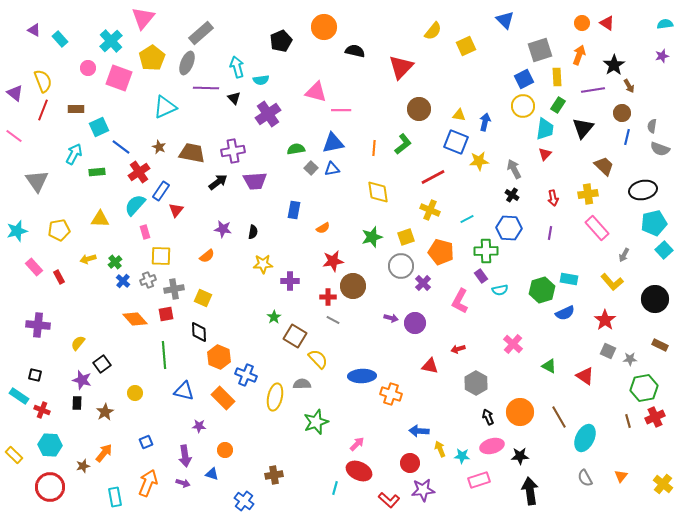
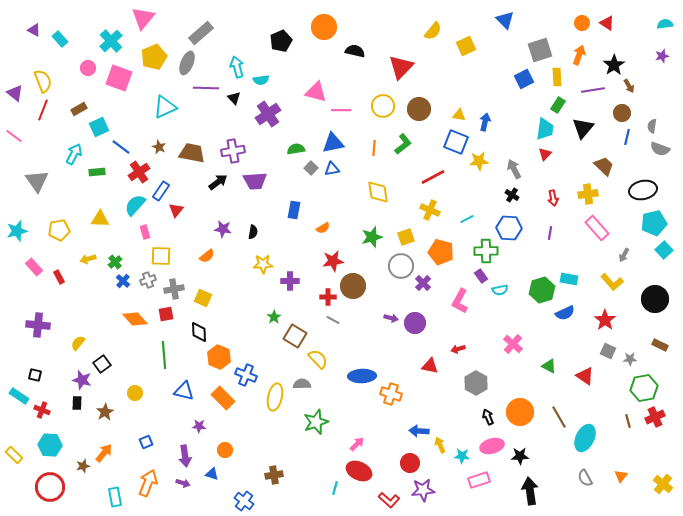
yellow pentagon at (152, 58): moved 2 px right, 1 px up; rotated 10 degrees clockwise
yellow circle at (523, 106): moved 140 px left
brown rectangle at (76, 109): moved 3 px right; rotated 28 degrees counterclockwise
yellow arrow at (440, 449): moved 4 px up
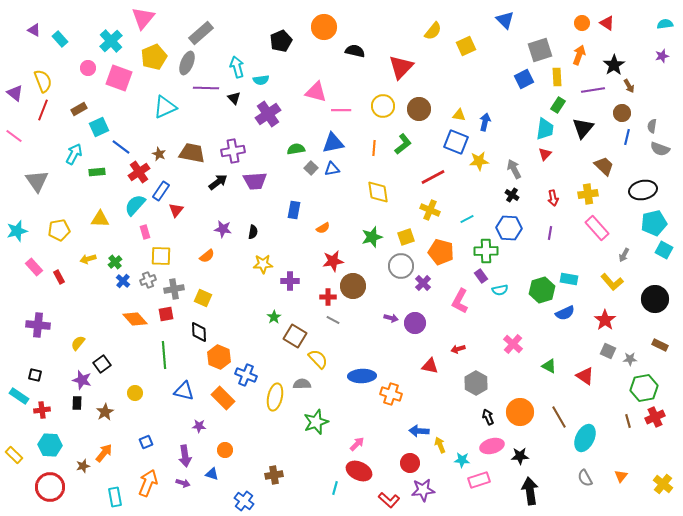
brown star at (159, 147): moved 7 px down
cyan square at (664, 250): rotated 18 degrees counterclockwise
red cross at (42, 410): rotated 28 degrees counterclockwise
cyan star at (462, 456): moved 4 px down
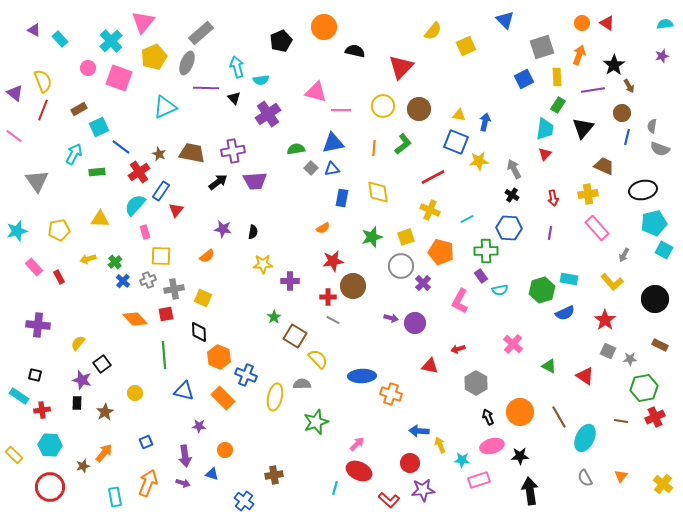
pink triangle at (143, 18): moved 4 px down
gray square at (540, 50): moved 2 px right, 3 px up
brown trapezoid at (604, 166): rotated 20 degrees counterclockwise
blue rectangle at (294, 210): moved 48 px right, 12 px up
brown line at (628, 421): moved 7 px left; rotated 64 degrees counterclockwise
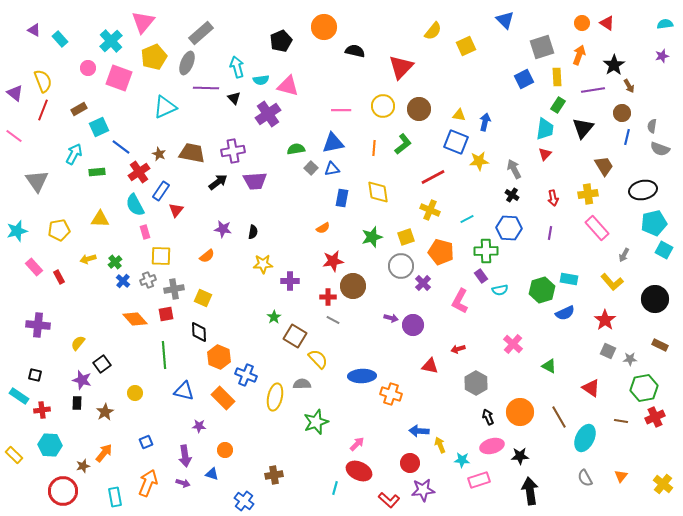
pink triangle at (316, 92): moved 28 px left, 6 px up
brown trapezoid at (604, 166): rotated 35 degrees clockwise
cyan semicircle at (135, 205): rotated 70 degrees counterclockwise
purple circle at (415, 323): moved 2 px left, 2 px down
red triangle at (585, 376): moved 6 px right, 12 px down
red circle at (50, 487): moved 13 px right, 4 px down
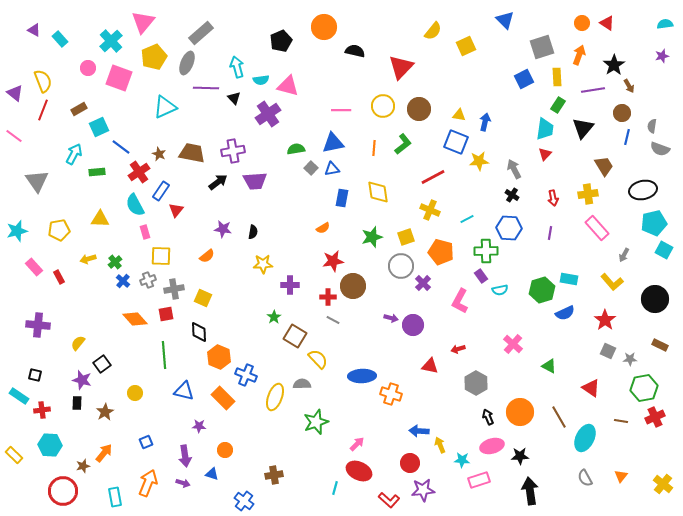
purple cross at (290, 281): moved 4 px down
yellow ellipse at (275, 397): rotated 8 degrees clockwise
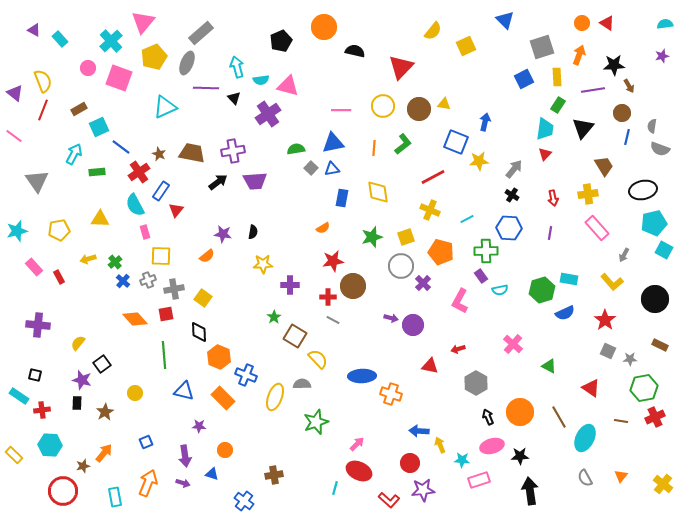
black star at (614, 65): rotated 30 degrees clockwise
yellow triangle at (459, 115): moved 15 px left, 11 px up
gray arrow at (514, 169): rotated 66 degrees clockwise
purple star at (223, 229): moved 5 px down
yellow square at (203, 298): rotated 12 degrees clockwise
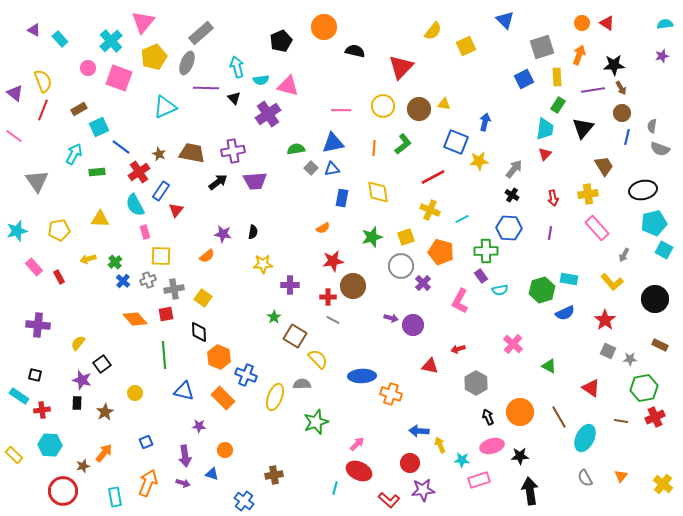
brown arrow at (629, 86): moved 8 px left, 2 px down
cyan line at (467, 219): moved 5 px left
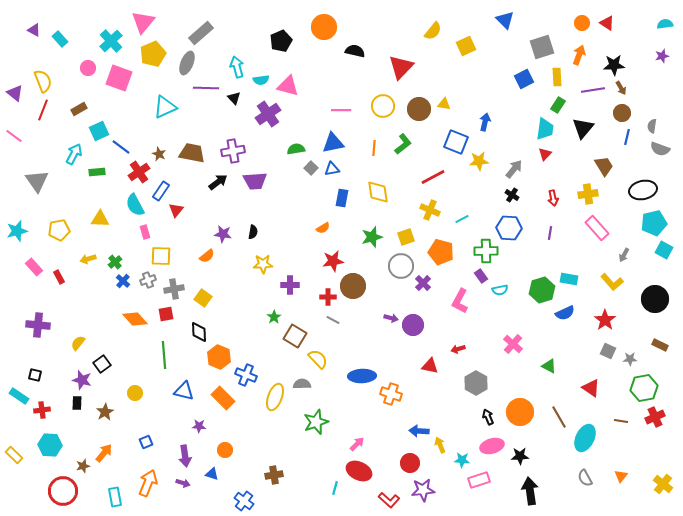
yellow pentagon at (154, 57): moved 1 px left, 3 px up
cyan square at (99, 127): moved 4 px down
